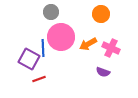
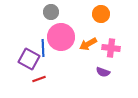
pink cross: rotated 18 degrees counterclockwise
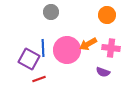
orange circle: moved 6 px right, 1 px down
pink circle: moved 6 px right, 13 px down
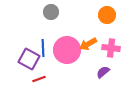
purple semicircle: rotated 120 degrees clockwise
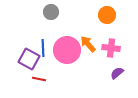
orange arrow: rotated 78 degrees clockwise
purple semicircle: moved 14 px right, 1 px down
red line: rotated 32 degrees clockwise
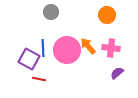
orange arrow: moved 2 px down
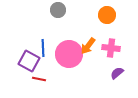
gray circle: moved 7 px right, 2 px up
orange arrow: rotated 102 degrees counterclockwise
pink circle: moved 2 px right, 4 px down
purple square: moved 2 px down
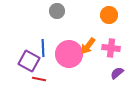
gray circle: moved 1 px left, 1 px down
orange circle: moved 2 px right
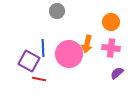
orange circle: moved 2 px right, 7 px down
orange arrow: moved 1 px left, 2 px up; rotated 24 degrees counterclockwise
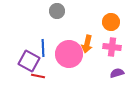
pink cross: moved 1 px right, 1 px up
purple semicircle: rotated 24 degrees clockwise
red line: moved 1 px left, 3 px up
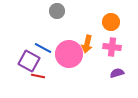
blue line: rotated 60 degrees counterclockwise
